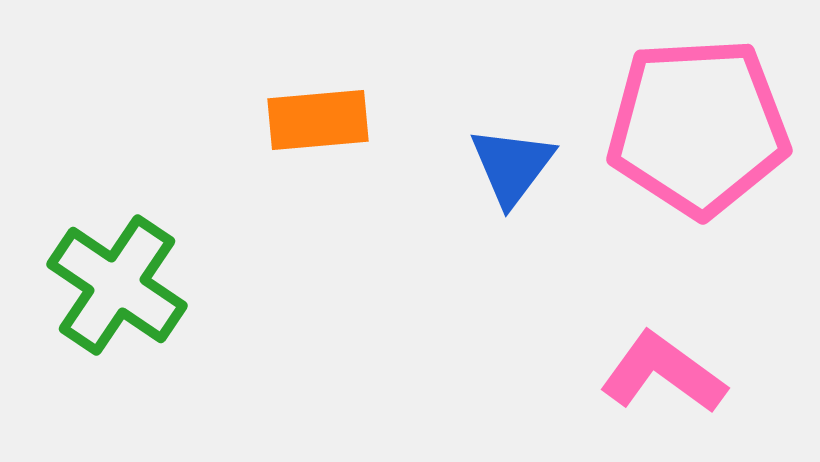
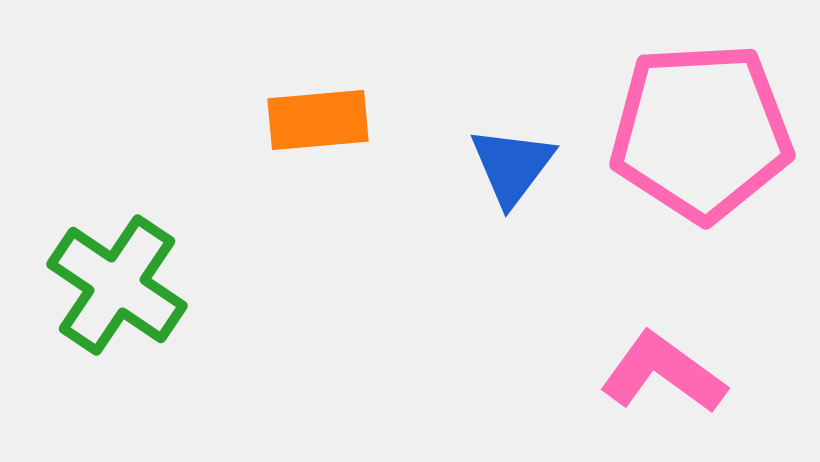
pink pentagon: moved 3 px right, 5 px down
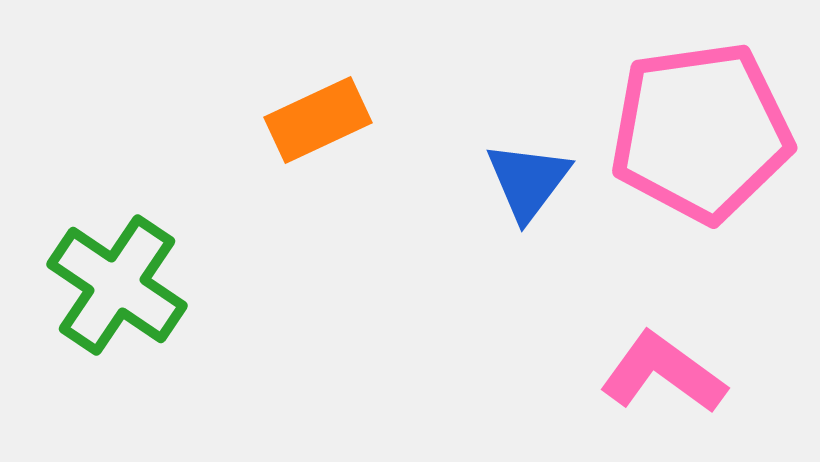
orange rectangle: rotated 20 degrees counterclockwise
pink pentagon: rotated 5 degrees counterclockwise
blue triangle: moved 16 px right, 15 px down
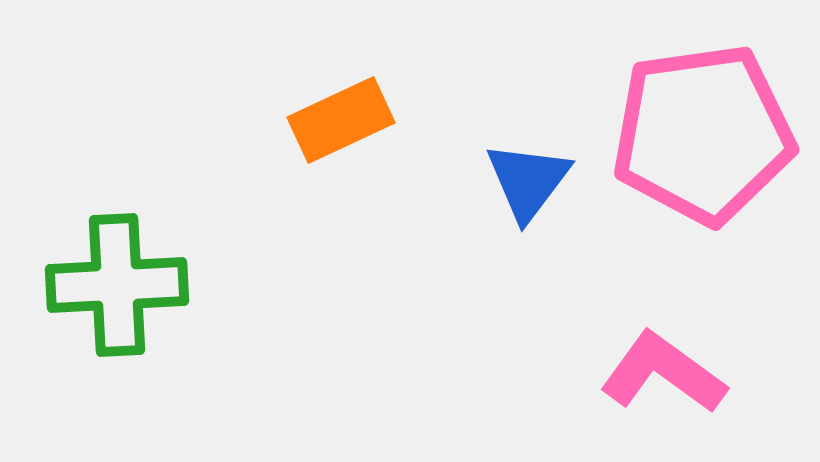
orange rectangle: moved 23 px right
pink pentagon: moved 2 px right, 2 px down
green cross: rotated 37 degrees counterclockwise
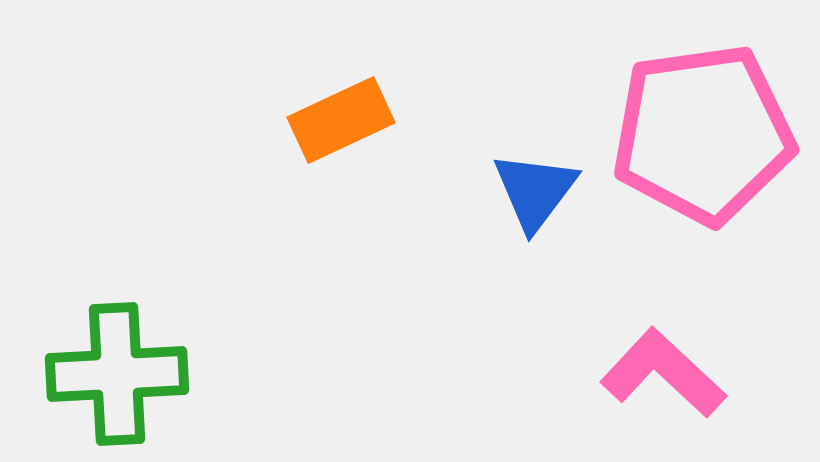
blue triangle: moved 7 px right, 10 px down
green cross: moved 89 px down
pink L-shape: rotated 7 degrees clockwise
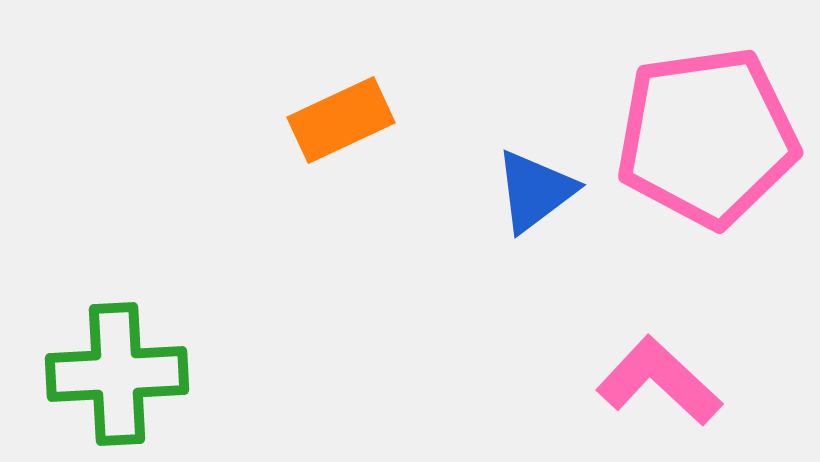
pink pentagon: moved 4 px right, 3 px down
blue triangle: rotated 16 degrees clockwise
pink L-shape: moved 4 px left, 8 px down
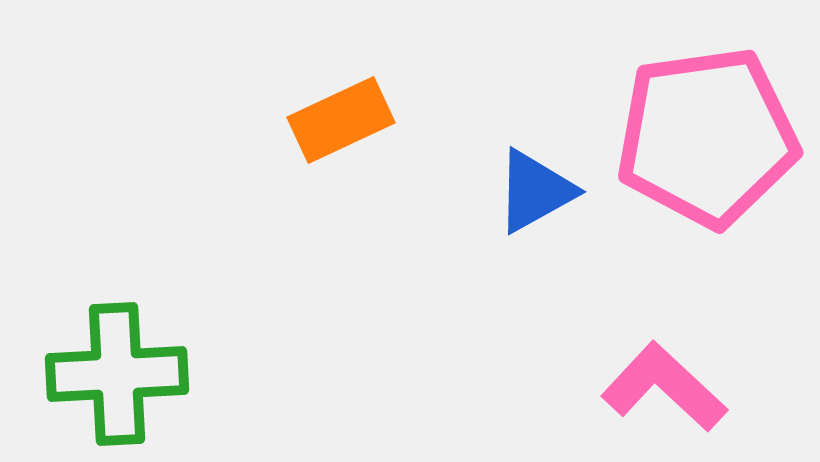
blue triangle: rotated 8 degrees clockwise
pink L-shape: moved 5 px right, 6 px down
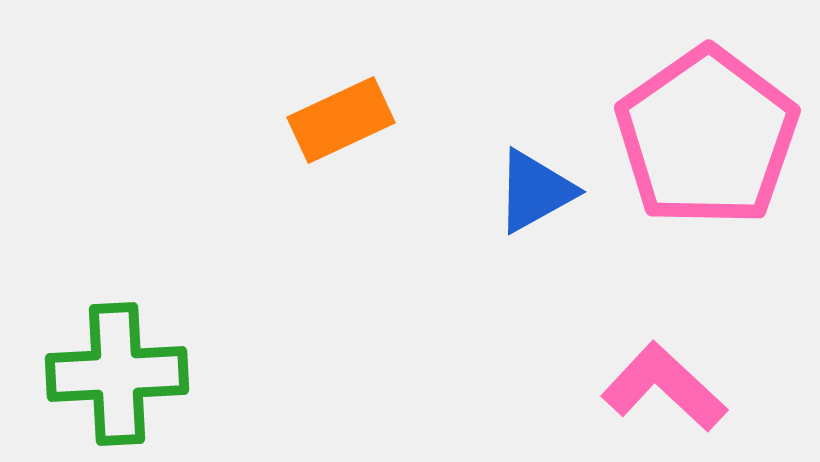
pink pentagon: rotated 27 degrees counterclockwise
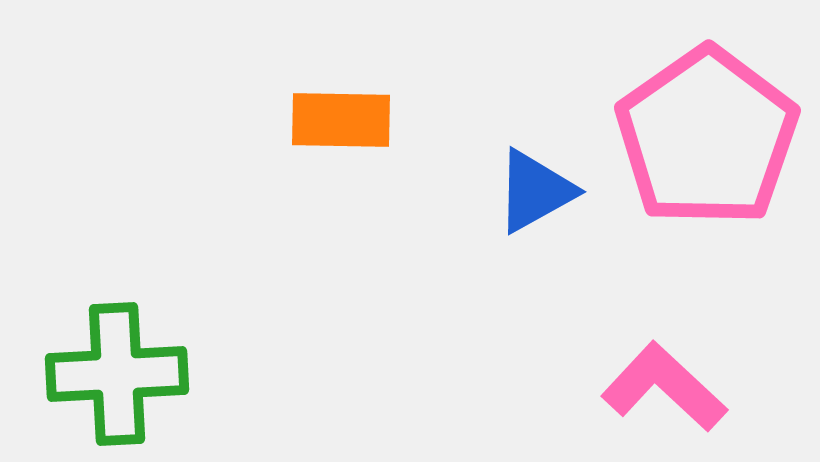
orange rectangle: rotated 26 degrees clockwise
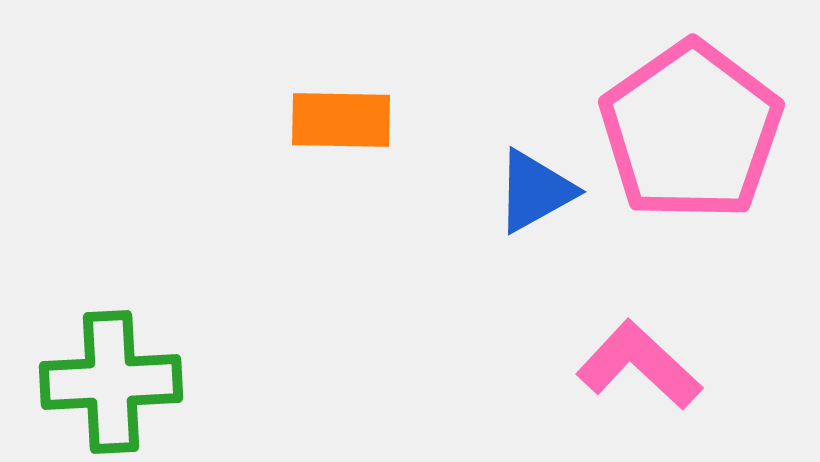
pink pentagon: moved 16 px left, 6 px up
green cross: moved 6 px left, 8 px down
pink L-shape: moved 25 px left, 22 px up
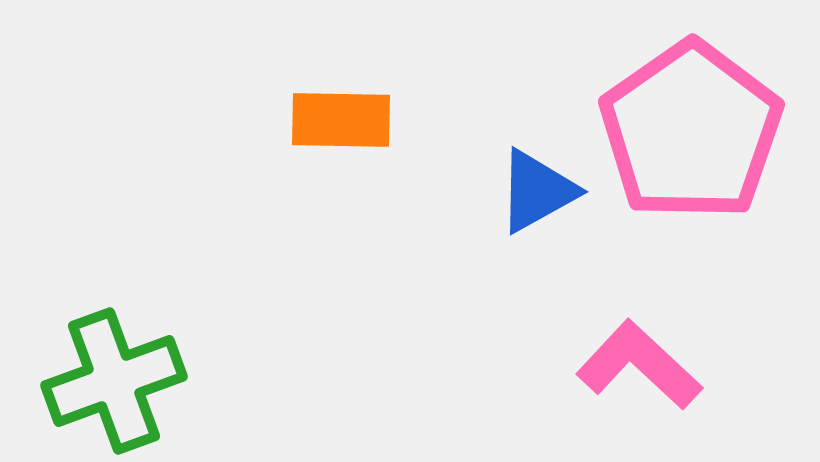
blue triangle: moved 2 px right
green cross: moved 3 px right, 1 px up; rotated 17 degrees counterclockwise
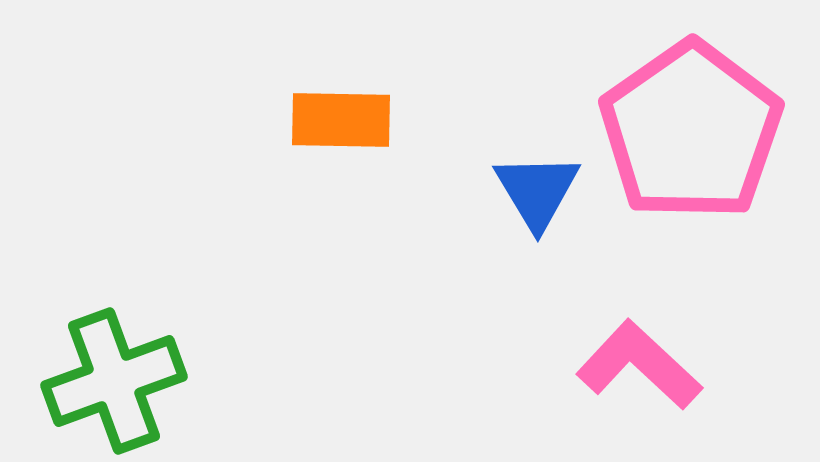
blue triangle: rotated 32 degrees counterclockwise
